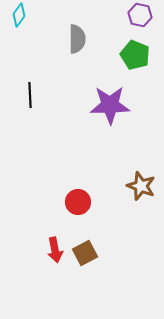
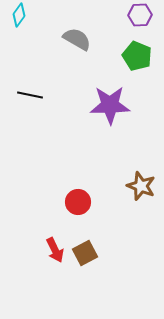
purple hexagon: rotated 15 degrees counterclockwise
gray semicircle: rotated 60 degrees counterclockwise
green pentagon: moved 2 px right, 1 px down
black line: rotated 75 degrees counterclockwise
red arrow: rotated 15 degrees counterclockwise
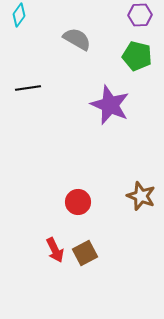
green pentagon: rotated 8 degrees counterclockwise
black line: moved 2 px left, 7 px up; rotated 20 degrees counterclockwise
purple star: rotated 24 degrees clockwise
brown star: moved 10 px down
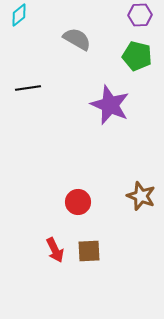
cyan diamond: rotated 15 degrees clockwise
brown square: moved 4 px right, 2 px up; rotated 25 degrees clockwise
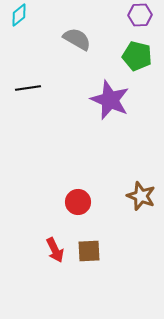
purple star: moved 5 px up
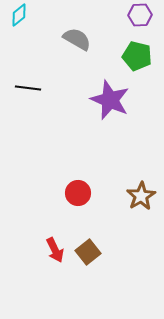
black line: rotated 15 degrees clockwise
brown star: rotated 20 degrees clockwise
red circle: moved 9 px up
brown square: moved 1 px left, 1 px down; rotated 35 degrees counterclockwise
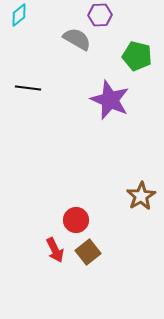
purple hexagon: moved 40 px left
red circle: moved 2 px left, 27 px down
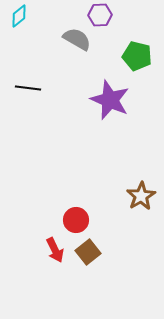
cyan diamond: moved 1 px down
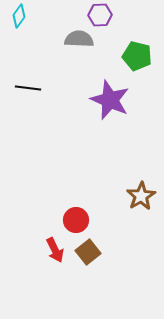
cyan diamond: rotated 15 degrees counterclockwise
gray semicircle: moved 2 px right; rotated 28 degrees counterclockwise
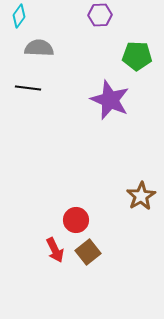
gray semicircle: moved 40 px left, 9 px down
green pentagon: rotated 12 degrees counterclockwise
